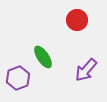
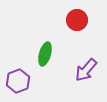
green ellipse: moved 2 px right, 3 px up; rotated 50 degrees clockwise
purple hexagon: moved 3 px down
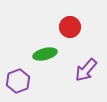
red circle: moved 7 px left, 7 px down
green ellipse: rotated 60 degrees clockwise
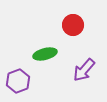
red circle: moved 3 px right, 2 px up
purple arrow: moved 2 px left
